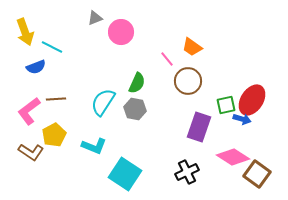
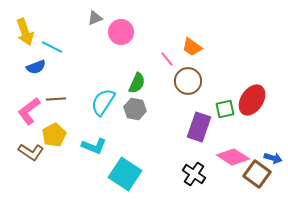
green square: moved 1 px left, 4 px down
blue arrow: moved 31 px right, 39 px down
black cross: moved 7 px right, 2 px down; rotated 30 degrees counterclockwise
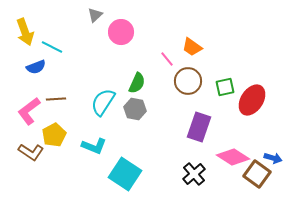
gray triangle: moved 3 px up; rotated 21 degrees counterclockwise
green square: moved 22 px up
black cross: rotated 15 degrees clockwise
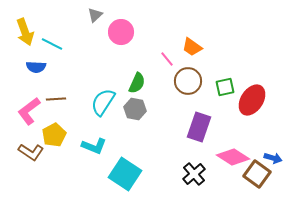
cyan line: moved 3 px up
blue semicircle: rotated 24 degrees clockwise
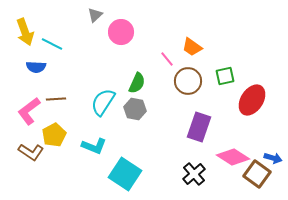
green square: moved 11 px up
